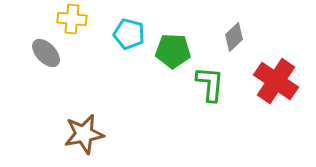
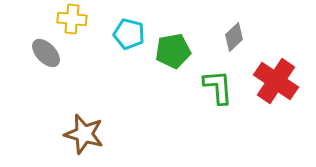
green pentagon: rotated 12 degrees counterclockwise
green L-shape: moved 8 px right, 3 px down; rotated 9 degrees counterclockwise
brown star: rotated 27 degrees clockwise
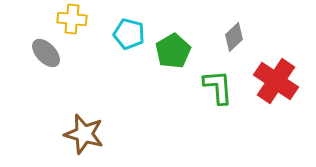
green pentagon: rotated 20 degrees counterclockwise
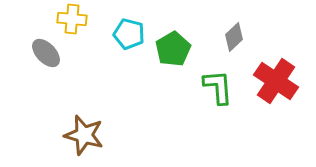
green pentagon: moved 2 px up
brown star: moved 1 px down
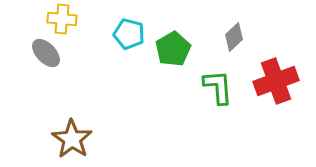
yellow cross: moved 10 px left
red cross: rotated 36 degrees clockwise
brown star: moved 12 px left, 4 px down; rotated 18 degrees clockwise
